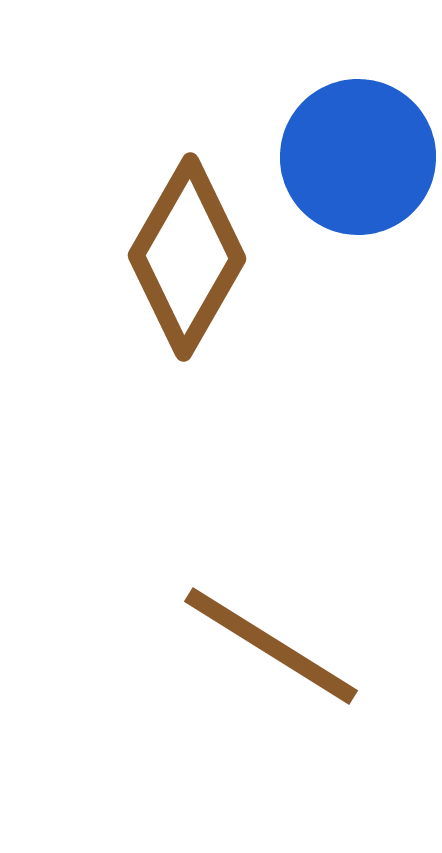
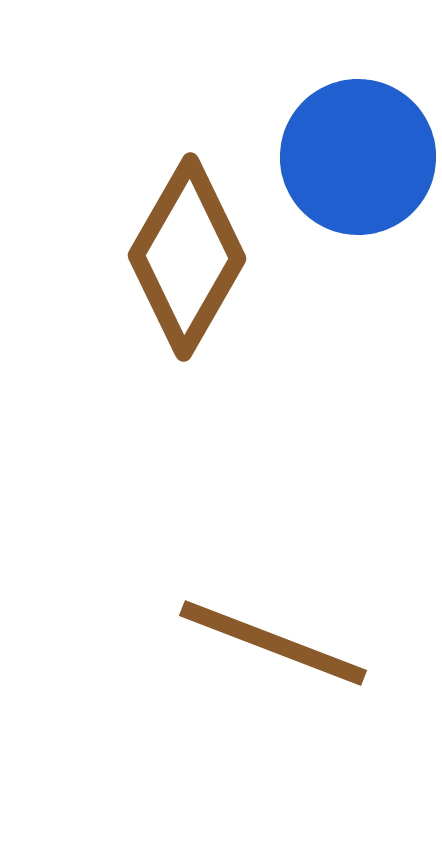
brown line: moved 2 px right, 3 px up; rotated 11 degrees counterclockwise
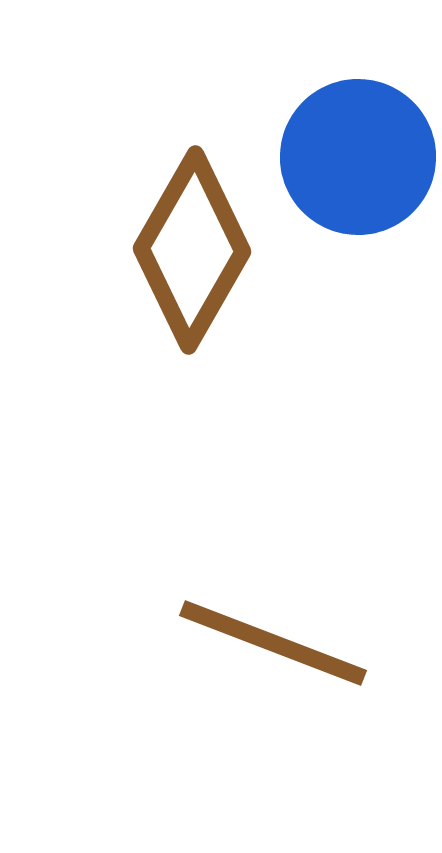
brown diamond: moved 5 px right, 7 px up
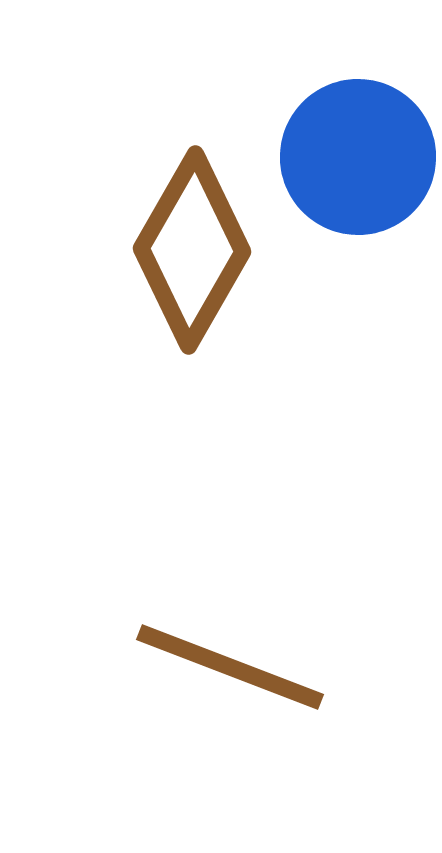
brown line: moved 43 px left, 24 px down
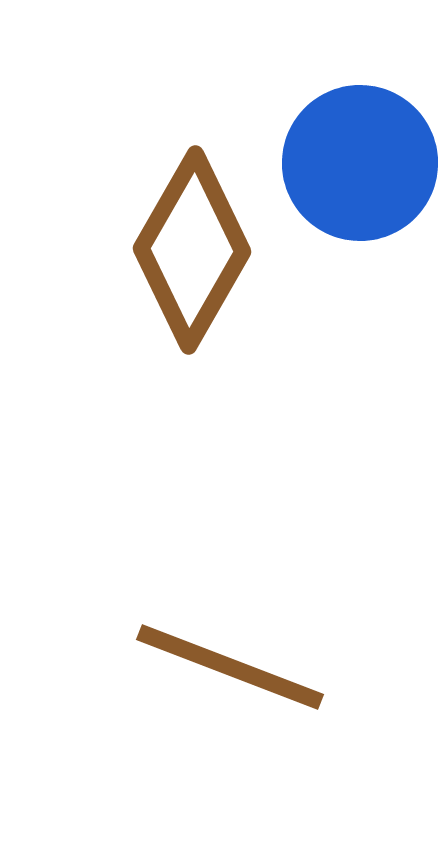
blue circle: moved 2 px right, 6 px down
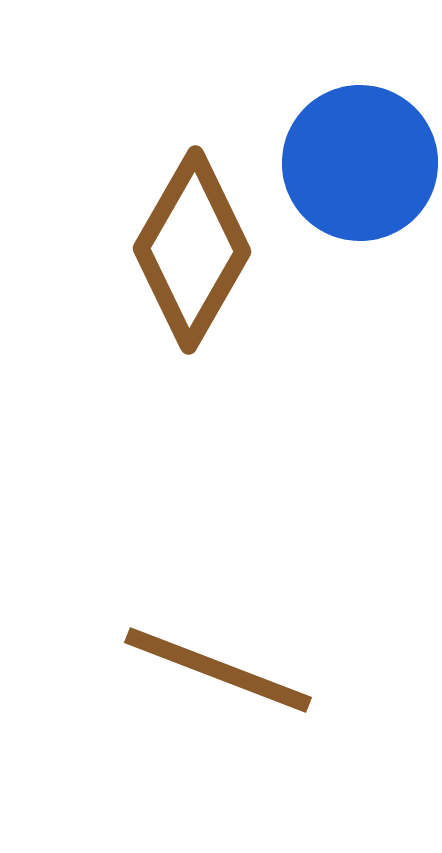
brown line: moved 12 px left, 3 px down
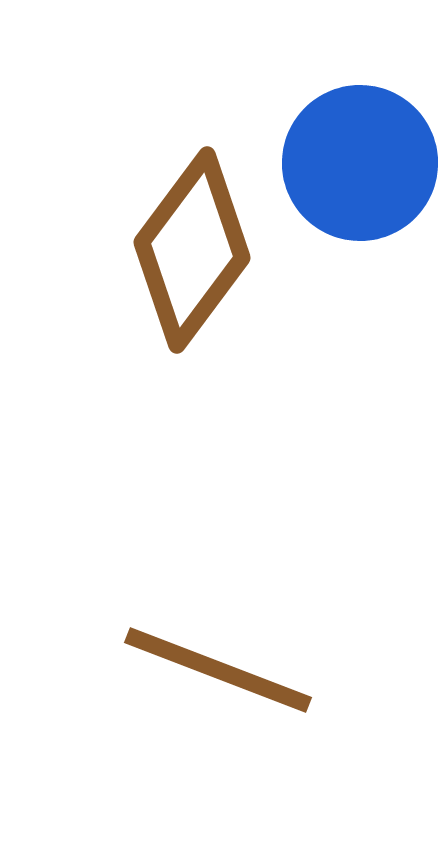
brown diamond: rotated 7 degrees clockwise
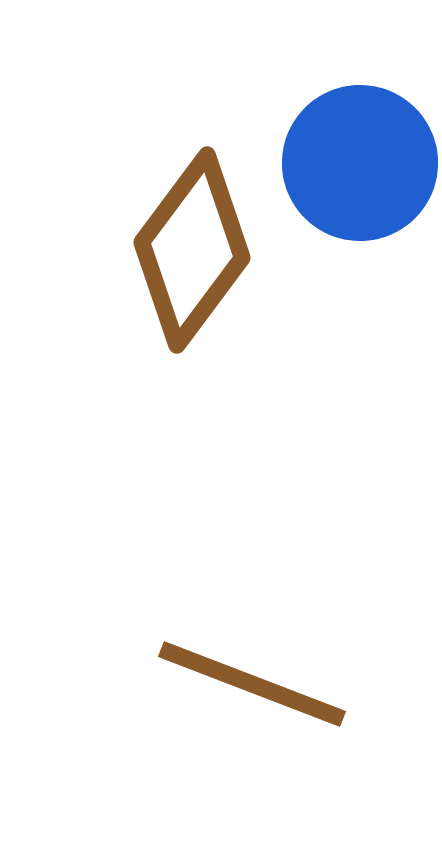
brown line: moved 34 px right, 14 px down
